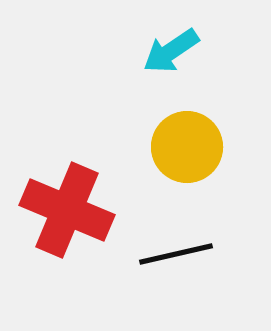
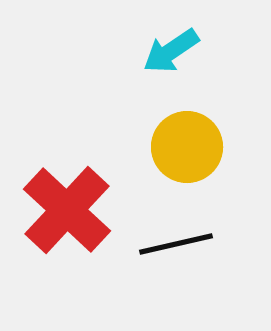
red cross: rotated 20 degrees clockwise
black line: moved 10 px up
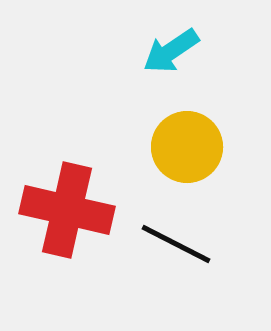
red cross: rotated 30 degrees counterclockwise
black line: rotated 40 degrees clockwise
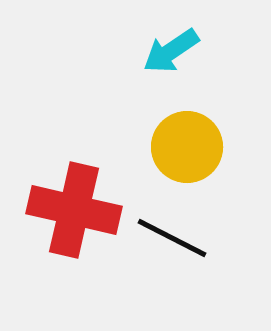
red cross: moved 7 px right
black line: moved 4 px left, 6 px up
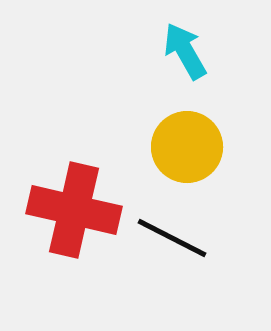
cyan arrow: moved 14 px right; rotated 94 degrees clockwise
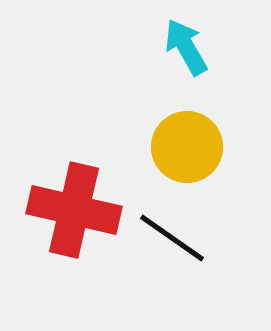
cyan arrow: moved 1 px right, 4 px up
black line: rotated 8 degrees clockwise
